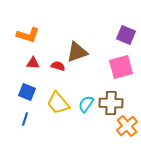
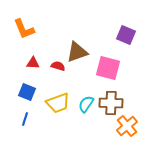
orange L-shape: moved 4 px left, 6 px up; rotated 50 degrees clockwise
pink square: moved 13 px left, 1 px down; rotated 30 degrees clockwise
yellow trapezoid: rotated 70 degrees counterclockwise
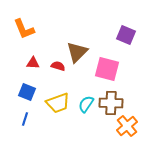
brown triangle: rotated 25 degrees counterclockwise
pink square: moved 1 px left, 1 px down
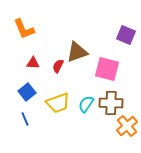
brown triangle: rotated 25 degrees clockwise
red semicircle: rotated 80 degrees counterclockwise
blue square: rotated 30 degrees clockwise
blue line: rotated 40 degrees counterclockwise
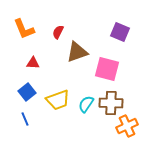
purple square: moved 6 px left, 3 px up
red semicircle: moved 34 px up
yellow trapezoid: moved 3 px up
orange cross: rotated 15 degrees clockwise
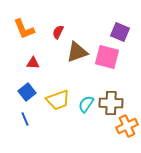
pink square: moved 12 px up
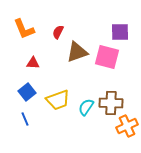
purple square: rotated 24 degrees counterclockwise
cyan semicircle: moved 3 px down
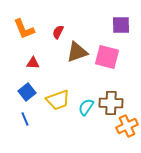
purple square: moved 1 px right, 7 px up
